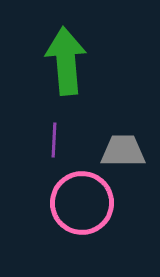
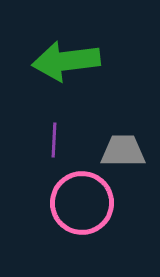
green arrow: rotated 92 degrees counterclockwise
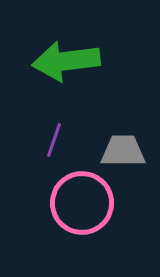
purple line: rotated 16 degrees clockwise
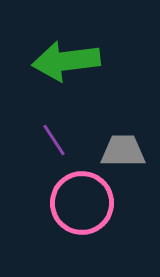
purple line: rotated 52 degrees counterclockwise
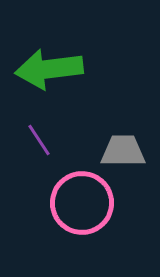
green arrow: moved 17 px left, 8 px down
purple line: moved 15 px left
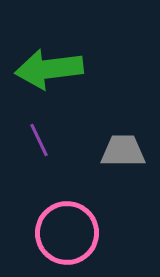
purple line: rotated 8 degrees clockwise
pink circle: moved 15 px left, 30 px down
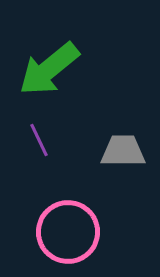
green arrow: rotated 32 degrees counterclockwise
pink circle: moved 1 px right, 1 px up
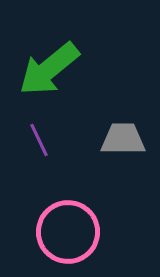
gray trapezoid: moved 12 px up
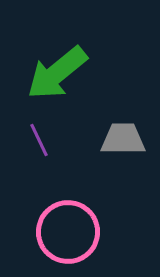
green arrow: moved 8 px right, 4 px down
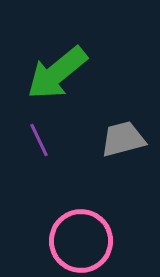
gray trapezoid: rotated 15 degrees counterclockwise
pink circle: moved 13 px right, 9 px down
